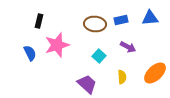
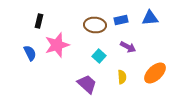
brown ellipse: moved 1 px down
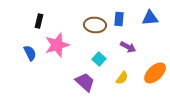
blue rectangle: moved 2 px left, 1 px up; rotated 72 degrees counterclockwise
cyan square: moved 3 px down
yellow semicircle: moved 1 px down; rotated 40 degrees clockwise
purple trapezoid: moved 2 px left, 2 px up
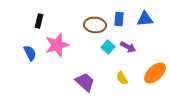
blue triangle: moved 5 px left, 1 px down
cyan square: moved 9 px right, 12 px up
yellow semicircle: rotated 112 degrees clockwise
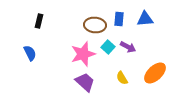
pink star: moved 26 px right, 9 px down
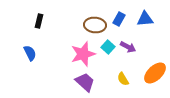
blue rectangle: rotated 24 degrees clockwise
yellow semicircle: moved 1 px right, 1 px down
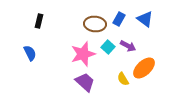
blue triangle: rotated 42 degrees clockwise
brown ellipse: moved 1 px up
purple arrow: moved 1 px up
orange ellipse: moved 11 px left, 5 px up
